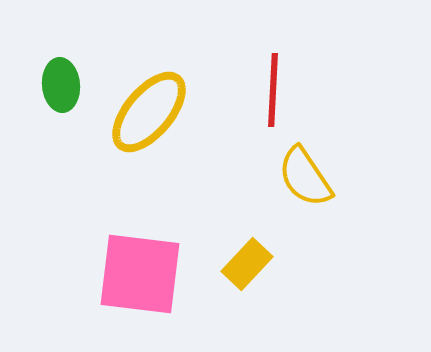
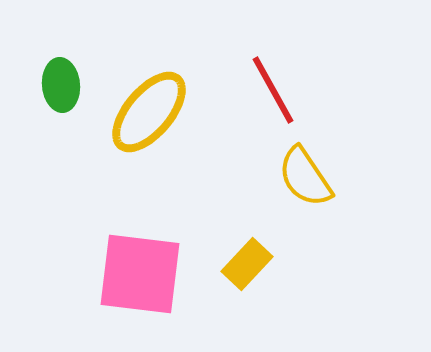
red line: rotated 32 degrees counterclockwise
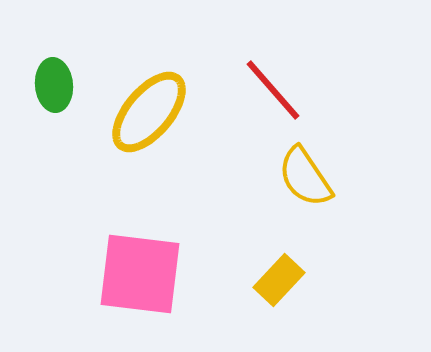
green ellipse: moved 7 px left
red line: rotated 12 degrees counterclockwise
yellow rectangle: moved 32 px right, 16 px down
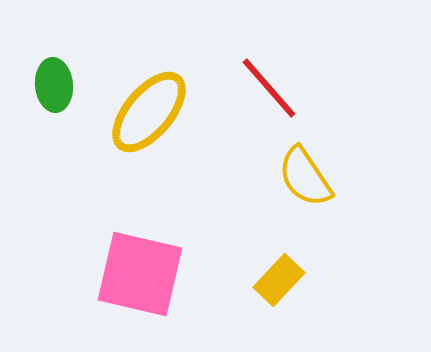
red line: moved 4 px left, 2 px up
pink square: rotated 6 degrees clockwise
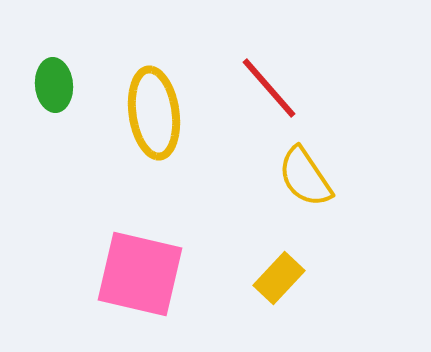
yellow ellipse: moved 5 px right, 1 px down; rotated 48 degrees counterclockwise
yellow rectangle: moved 2 px up
